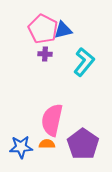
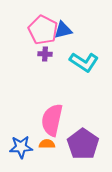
pink pentagon: moved 1 px down
cyan L-shape: rotated 84 degrees clockwise
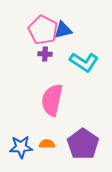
pink semicircle: moved 20 px up
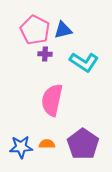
pink pentagon: moved 8 px left
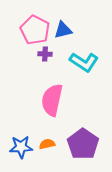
orange semicircle: rotated 14 degrees counterclockwise
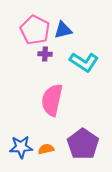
orange semicircle: moved 1 px left, 5 px down
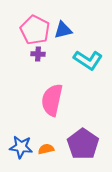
purple cross: moved 7 px left
cyan L-shape: moved 4 px right, 2 px up
blue star: rotated 10 degrees clockwise
